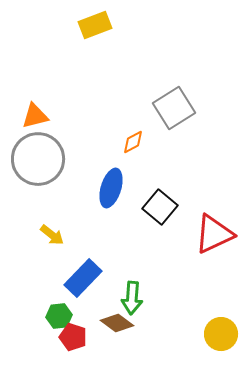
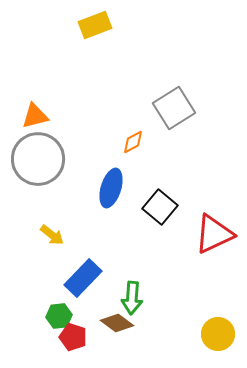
yellow circle: moved 3 px left
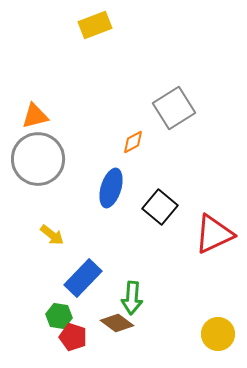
green hexagon: rotated 15 degrees clockwise
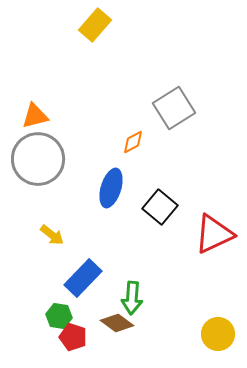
yellow rectangle: rotated 28 degrees counterclockwise
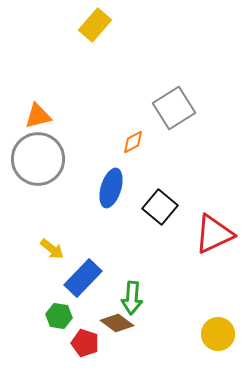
orange triangle: moved 3 px right
yellow arrow: moved 14 px down
red pentagon: moved 12 px right, 6 px down
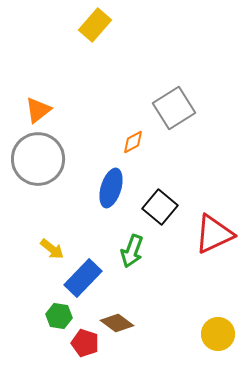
orange triangle: moved 6 px up; rotated 24 degrees counterclockwise
green arrow: moved 47 px up; rotated 16 degrees clockwise
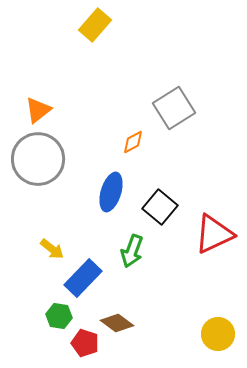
blue ellipse: moved 4 px down
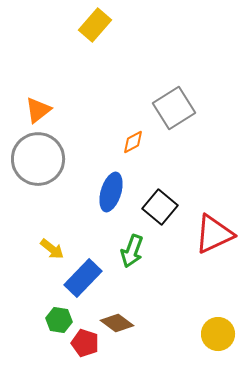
green hexagon: moved 4 px down
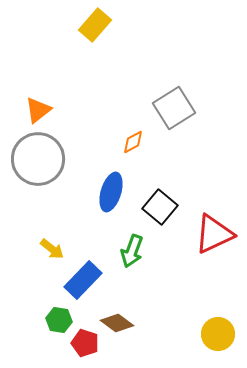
blue rectangle: moved 2 px down
